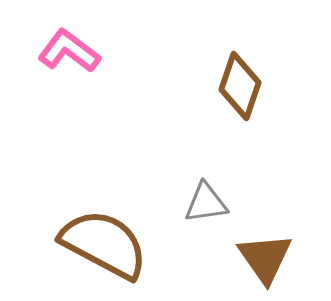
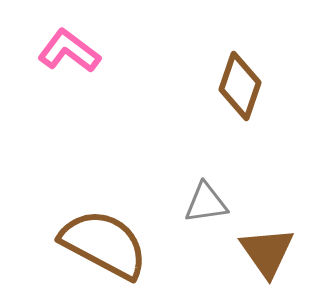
brown triangle: moved 2 px right, 6 px up
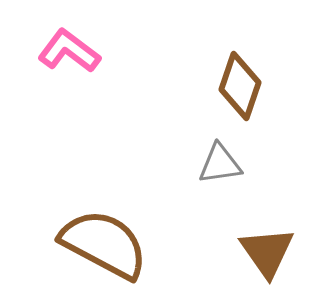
gray triangle: moved 14 px right, 39 px up
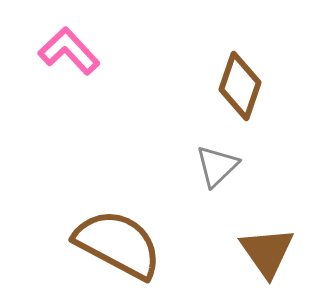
pink L-shape: rotated 10 degrees clockwise
gray triangle: moved 3 px left, 2 px down; rotated 36 degrees counterclockwise
brown semicircle: moved 14 px right
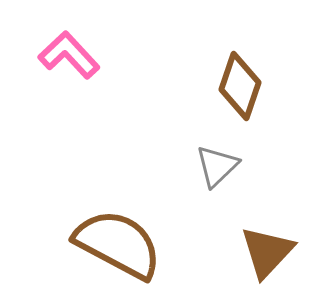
pink L-shape: moved 4 px down
brown triangle: rotated 18 degrees clockwise
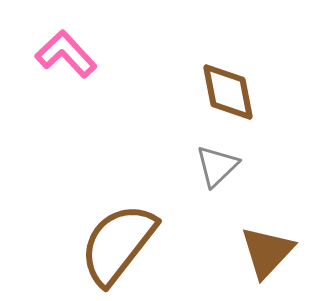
pink L-shape: moved 3 px left, 1 px up
brown diamond: moved 12 px left, 6 px down; rotated 30 degrees counterclockwise
brown semicircle: rotated 80 degrees counterclockwise
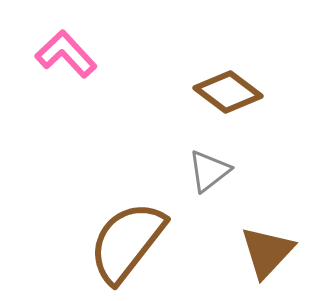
brown diamond: rotated 42 degrees counterclockwise
gray triangle: moved 8 px left, 5 px down; rotated 6 degrees clockwise
brown semicircle: moved 9 px right, 2 px up
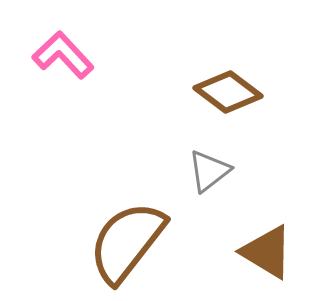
pink L-shape: moved 3 px left, 1 px down
brown triangle: rotated 42 degrees counterclockwise
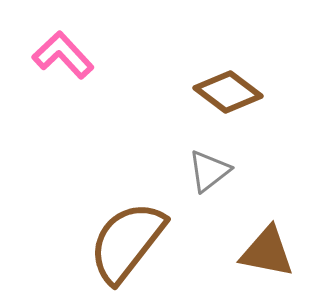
brown triangle: rotated 20 degrees counterclockwise
